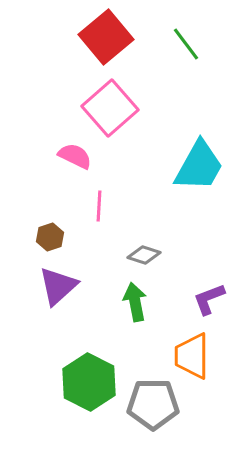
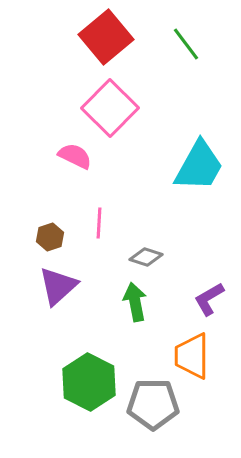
pink square: rotated 4 degrees counterclockwise
pink line: moved 17 px down
gray diamond: moved 2 px right, 2 px down
purple L-shape: rotated 9 degrees counterclockwise
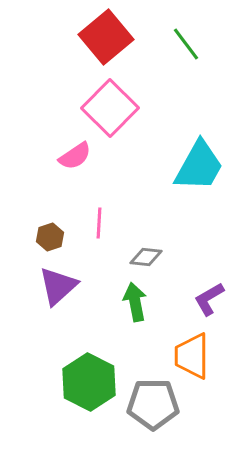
pink semicircle: rotated 120 degrees clockwise
gray diamond: rotated 12 degrees counterclockwise
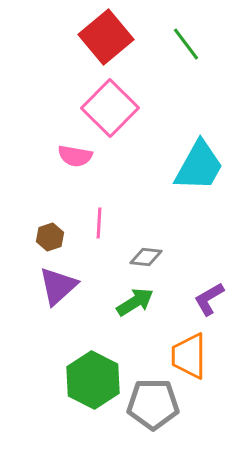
pink semicircle: rotated 44 degrees clockwise
green arrow: rotated 69 degrees clockwise
orange trapezoid: moved 3 px left
green hexagon: moved 4 px right, 2 px up
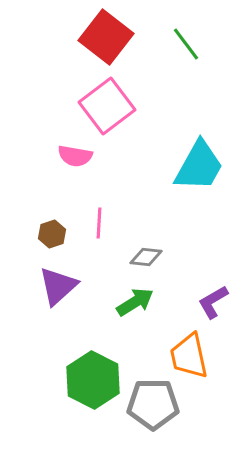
red square: rotated 12 degrees counterclockwise
pink square: moved 3 px left, 2 px up; rotated 8 degrees clockwise
brown hexagon: moved 2 px right, 3 px up
purple L-shape: moved 4 px right, 3 px down
orange trapezoid: rotated 12 degrees counterclockwise
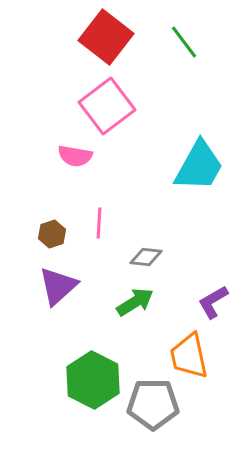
green line: moved 2 px left, 2 px up
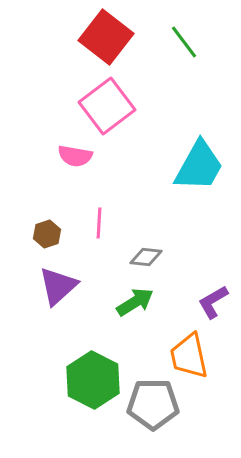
brown hexagon: moved 5 px left
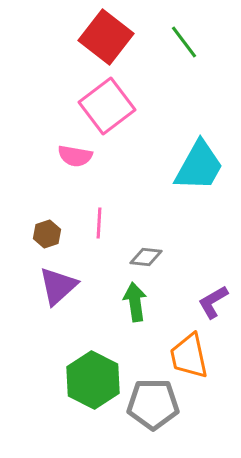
green arrow: rotated 66 degrees counterclockwise
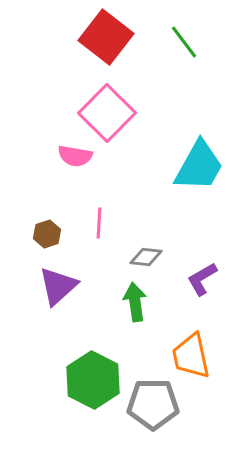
pink square: moved 7 px down; rotated 8 degrees counterclockwise
purple L-shape: moved 11 px left, 23 px up
orange trapezoid: moved 2 px right
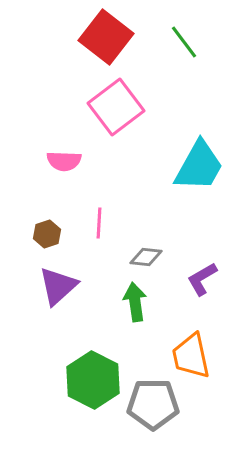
pink square: moved 9 px right, 6 px up; rotated 8 degrees clockwise
pink semicircle: moved 11 px left, 5 px down; rotated 8 degrees counterclockwise
